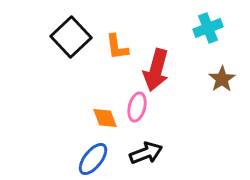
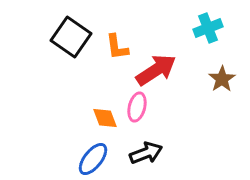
black square: rotated 12 degrees counterclockwise
red arrow: rotated 138 degrees counterclockwise
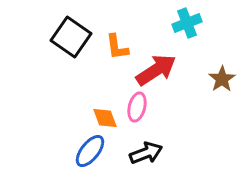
cyan cross: moved 21 px left, 5 px up
blue ellipse: moved 3 px left, 8 px up
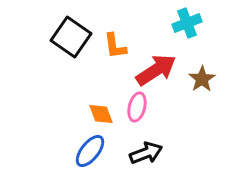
orange L-shape: moved 2 px left, 1 px up
brown star: moved 20 px left
orange diamond: moved 4 px left, 4 px up
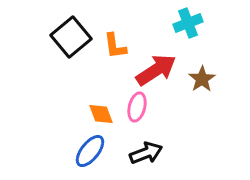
cyan cross: moved 1 px right
black square: rotated 15 degrees clockwise
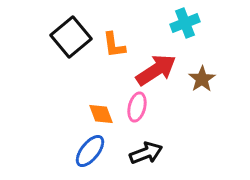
cyan cross: moved 3 px left
orange L-shape: moved 1 px left, 1 px up
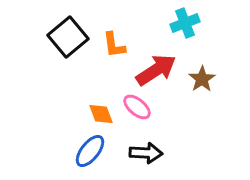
black square: moved 3 px left
pink ellipse: rotated 64 degrees counterclockwise
black arrow: rotated 24 degrees clockwise
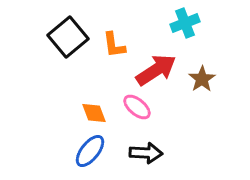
orange diamond: moved 7 px left, 1 px up
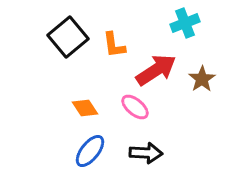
pink ellipse: moved 2 px left
orange diamond: moved 9 px left, 5 px up; rotated 12 degrees counterclockwise
